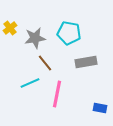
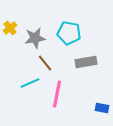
blue rectangle: moved 2 px right
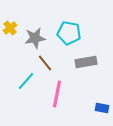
cyan line: moved 4 px left, 2 px up; rotated 24 degrees counterclockwise
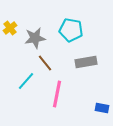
cyan pentagon: moved 2 px right, 3 px up
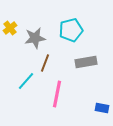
cyan pentagon: rotated 25 degrees counterclockwise
brown line: rotated 60 degrees clockwise
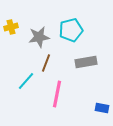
yellow cross: moved 1 px right, 1 px up; rotated 24 degrees clockwise
gray star: moved 4 px right, 1 px up
brown line: moved 1 px right
